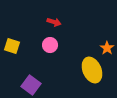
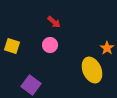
red arrow: rotated 24 degrees clockwise
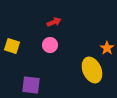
red arrow: rotated 64 degrees counterclockwise
purple square: rotated 30 degrees counterclockwise
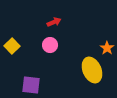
yellow square: rotated 28 degrees clockwise
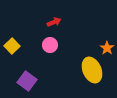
purple square: moved 4 px left, 4 px up; rotated 30 degrees clockwise
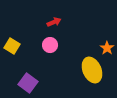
yellow square: rotated 14 degrees counterclockwise
purple square: moved 1 px right, 2 px down
